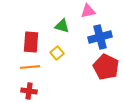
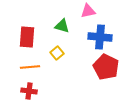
blue cross: rotated 20 degrees clockwise
red rectangle: moved 4 px left, 5 px up
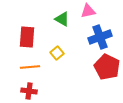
green triangle: moved 7 px up; rotated 14 degrees clockwise
blue cross: rotated 25 degrees counterclockwise
red pentagon: moved 1 px right
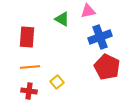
yellow square: moved 29 px down
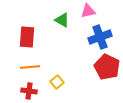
green triangle: moved 1 px down
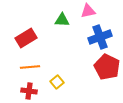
green triangle: rotated 28 degrees counterclockwise
red rectangle: moved 1 px left, 1 px down; rotated 55 degrees clockwise
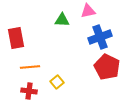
red rectangle: moved 10 px left; rotated 70 degrees counterclockwise
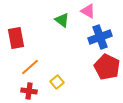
pink triangle: rotated 42 degrees clockwise
green triangle: rotated 35 degrees clockwise
orange line: rotated 36 degrees counterclockwise
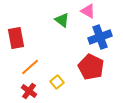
red pentagon: moved 16 px left
red cross: rotated 28 degrees clockwise
